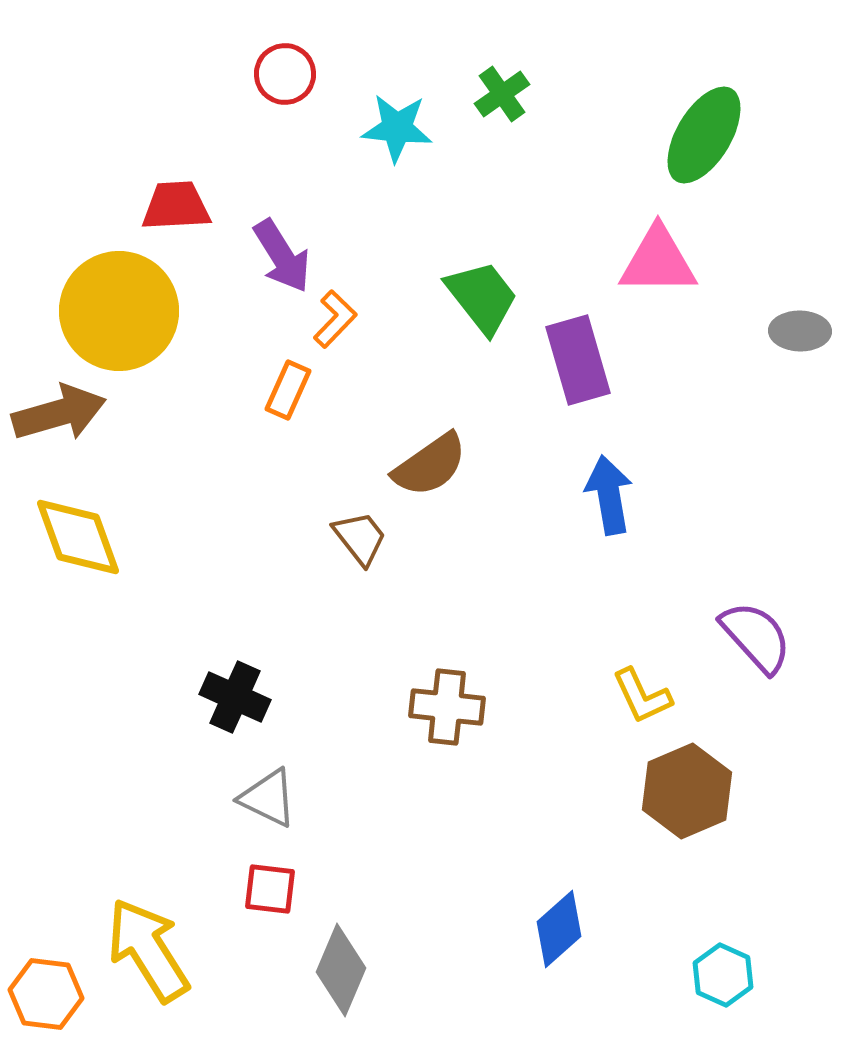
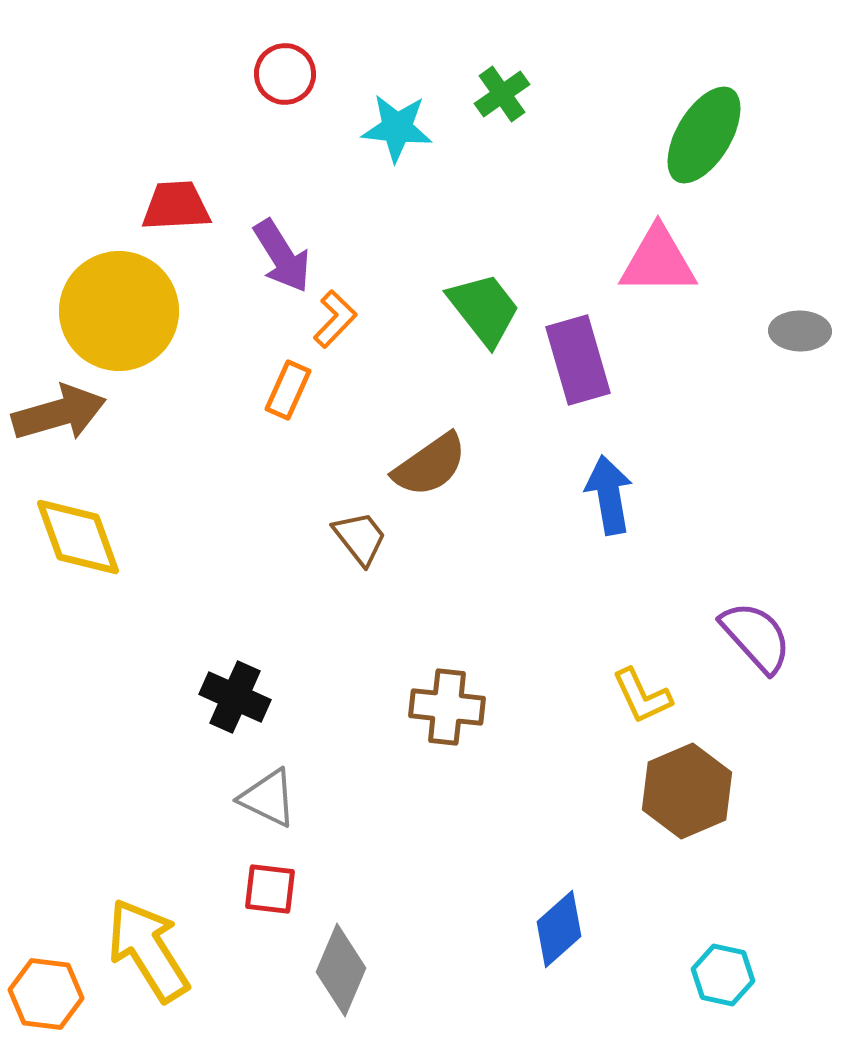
green trapezoid: moved 2 px right, 12 px down
cyan hexagon: rotated 12 degrees counterclockwise
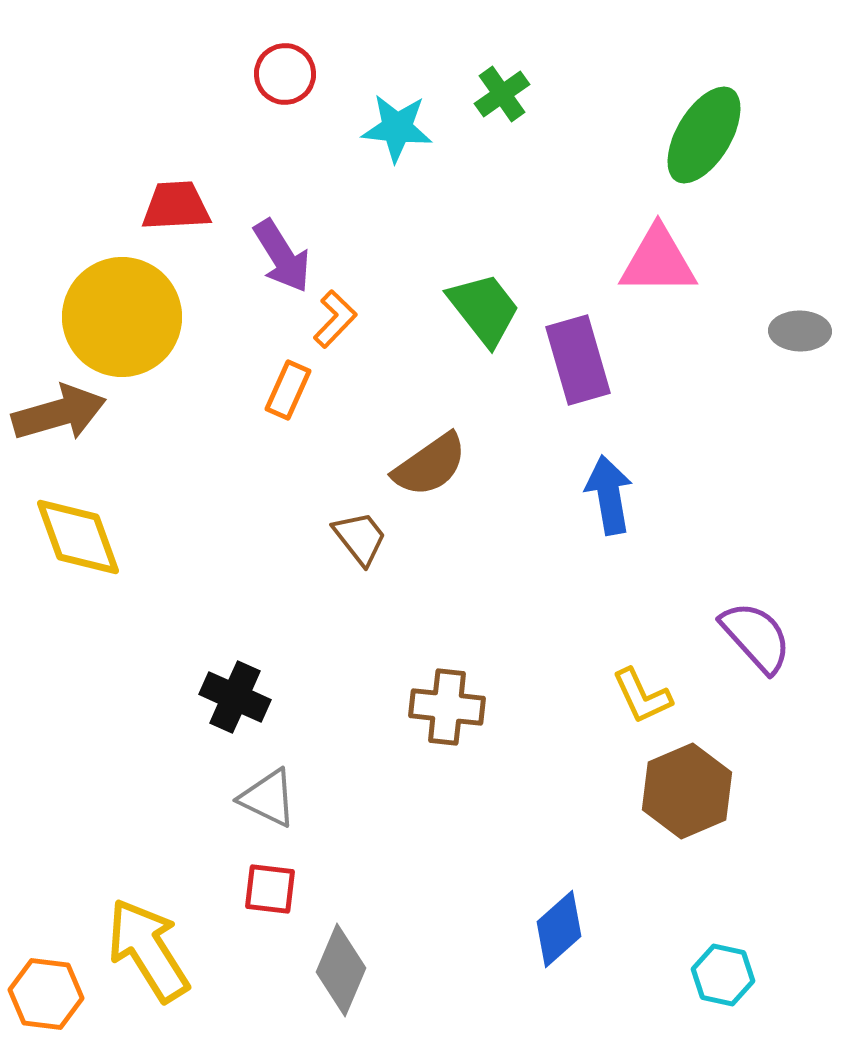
yellow circle: moved 3 px right, 6 px down
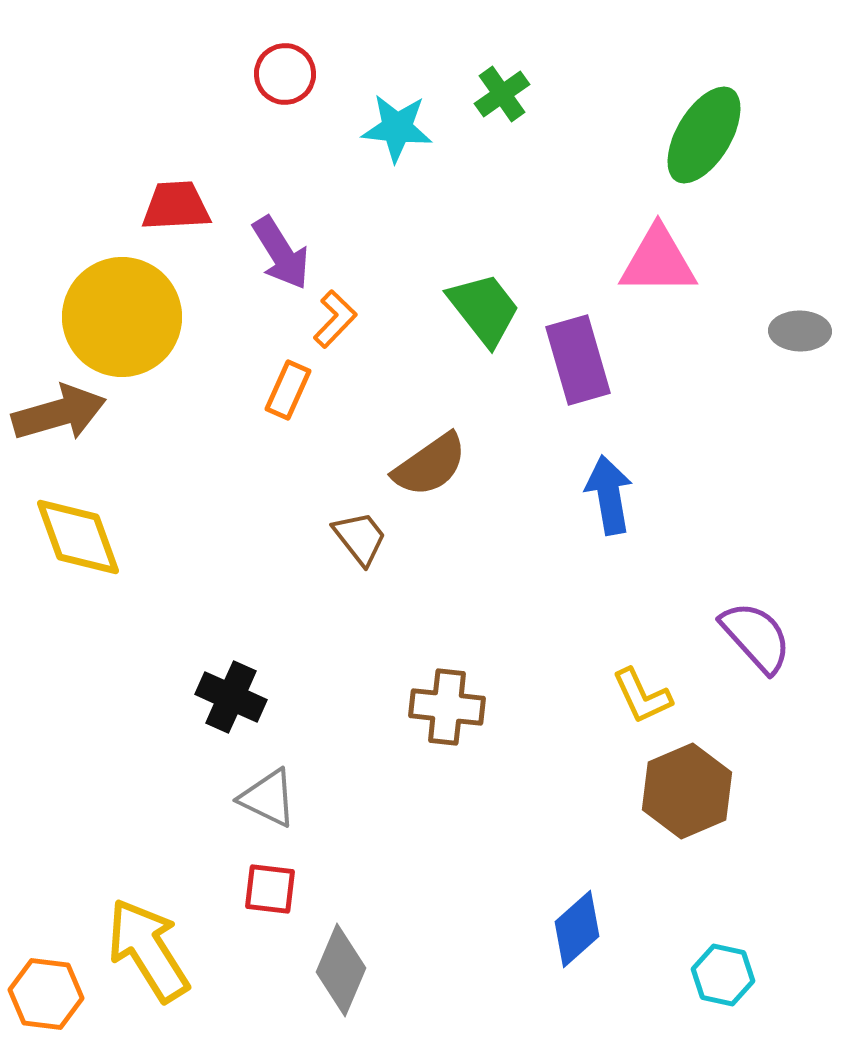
purple arrow: moved 1 px left, 3 px up
black cross: moved 4 px left
blue diamond: moved 18 px right
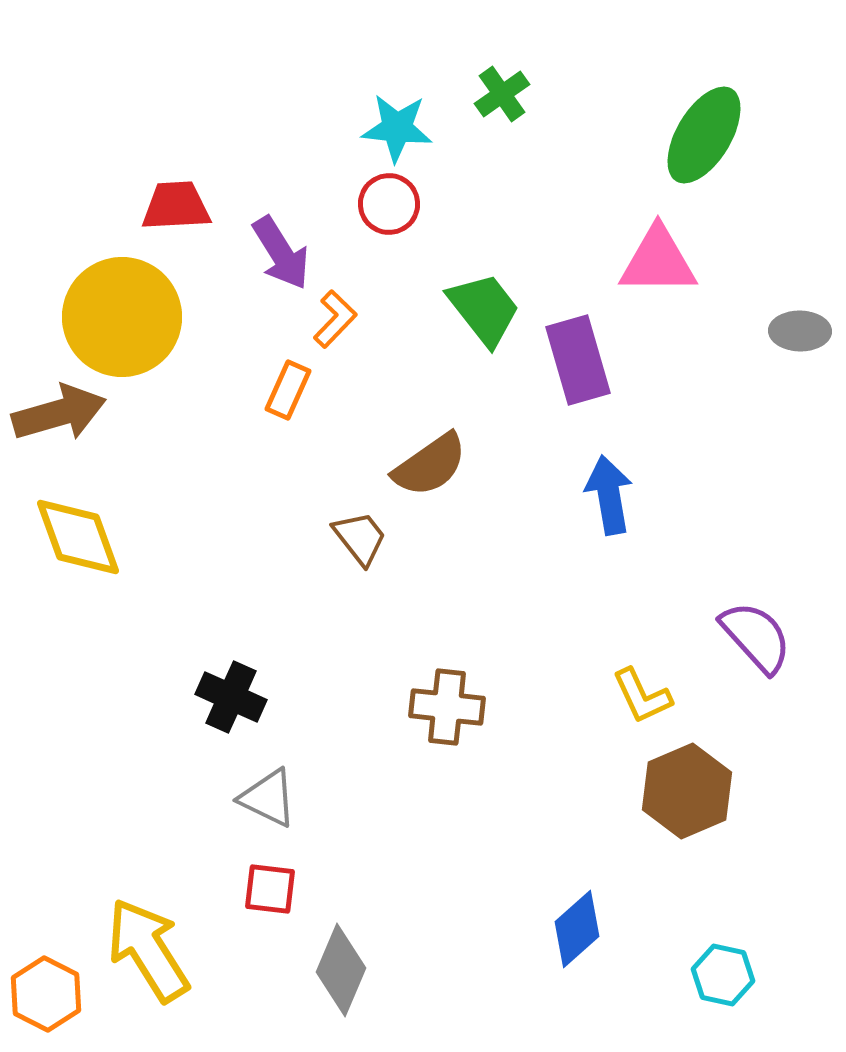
red circle: moved 104 px right, 130 px down
orange hexagon: rotated 20 degrees clockwise
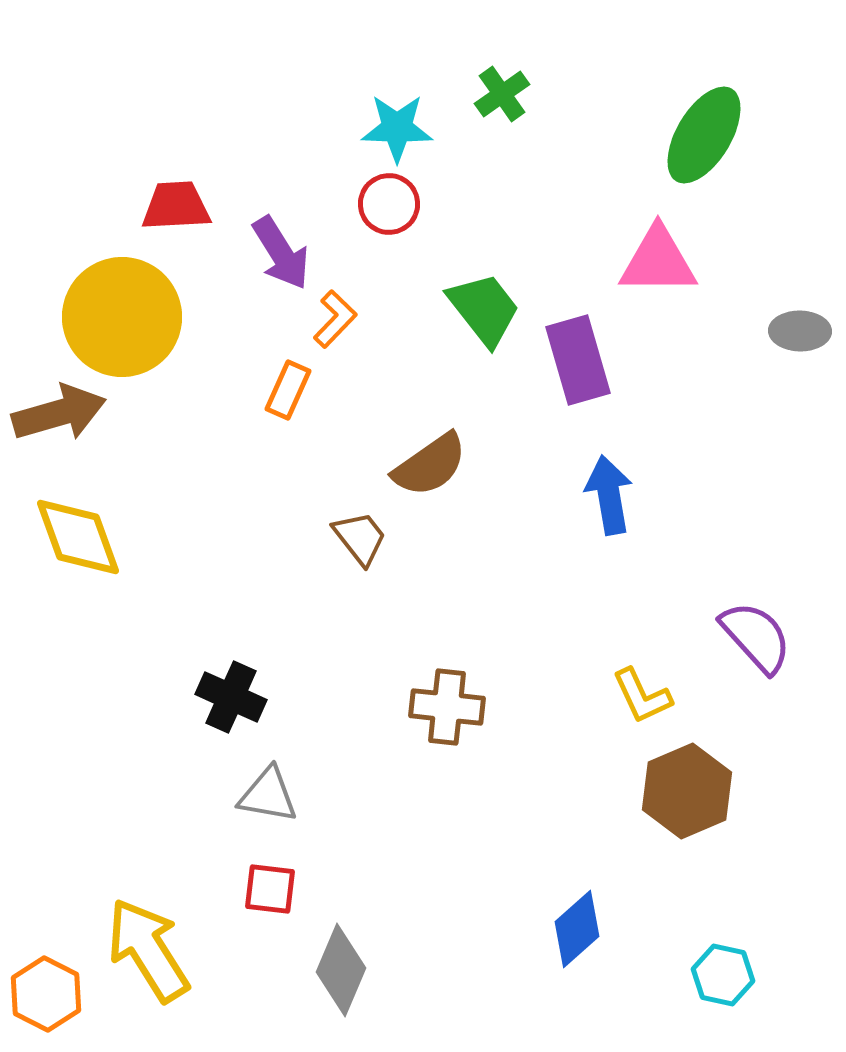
cyan star: rotated 4 degrees counterclockwise
gray triangle: moved 3 px up; rotated 16 degrees counterclockwise
